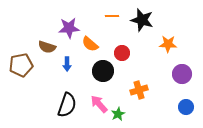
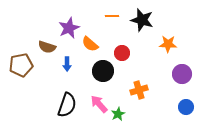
purple star: rotated 20 degrees counterclockwise
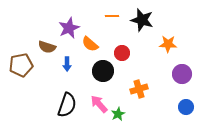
orange cross: moved 1 px up
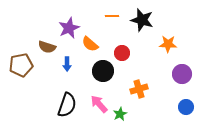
green star: moved 2 px right
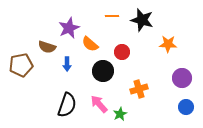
red circle: moved 1 px up
purple circle: moved 4 px down
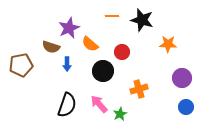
brown semicircle: moved 4 px right
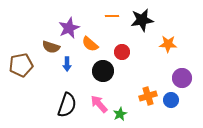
black star: rotated 25 degrees counterclockwise
orange cross: moved 9 px right, 7 px down
blue circle: moved 15 px left, 7 px up
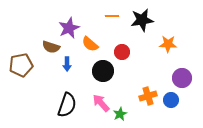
pink arrow: moved 2 px right, 1 px up
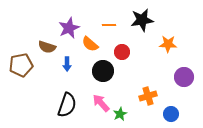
orange line: moved 3 px left, 9 px down
brown semicircle: moved 4 px left
purple circle: moved 2 px right, 1 px up
blue circle: moved 14 px down
